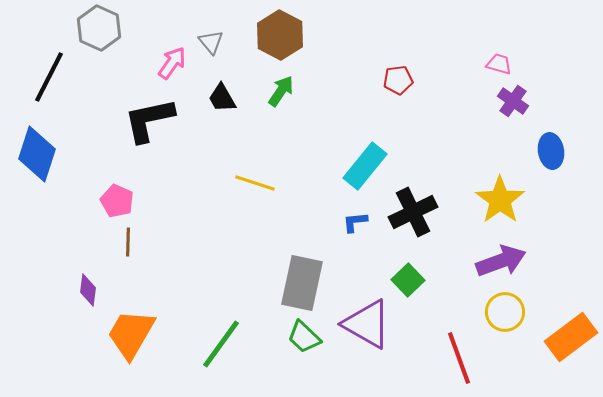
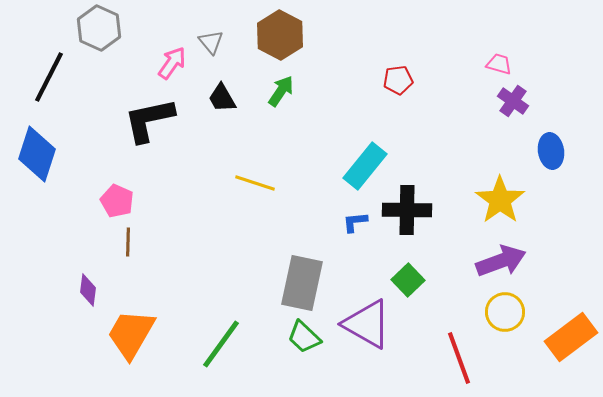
black cross: moved 6 px left, 2 px up; rotated 27 degrees clockwise
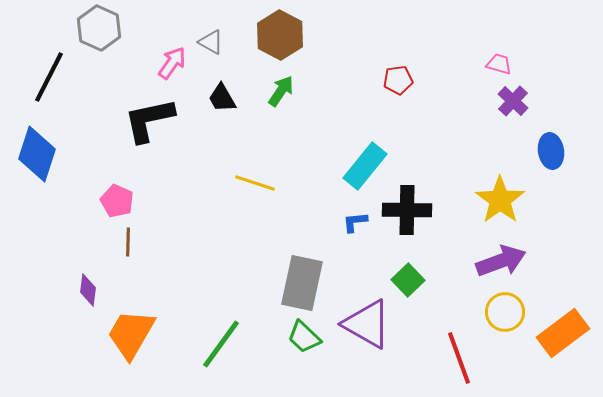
gray triangle: rotated 20 degrees counterclockwise
purple cross: rotated 8 degrees clockwise
orange rectangle: moved 8 px left, 4 px up
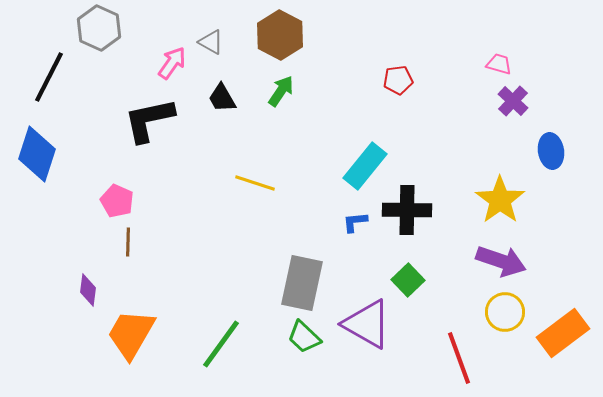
purple arrow: rotated 39 degrees clockwise
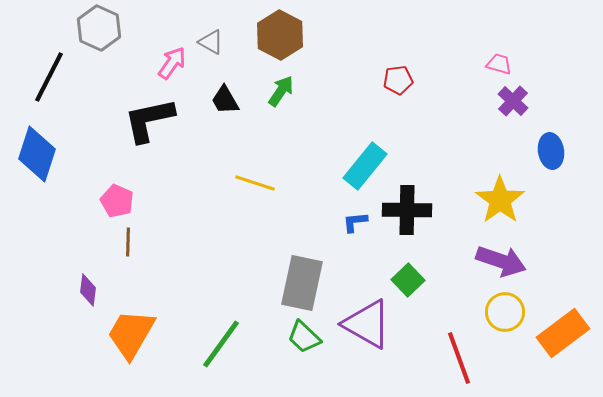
black trapezoid: moved 3 px right, 2 px down
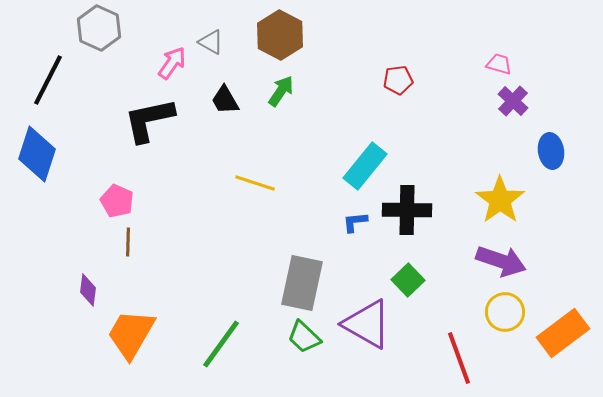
black line: moved 1 px left, 3 px down
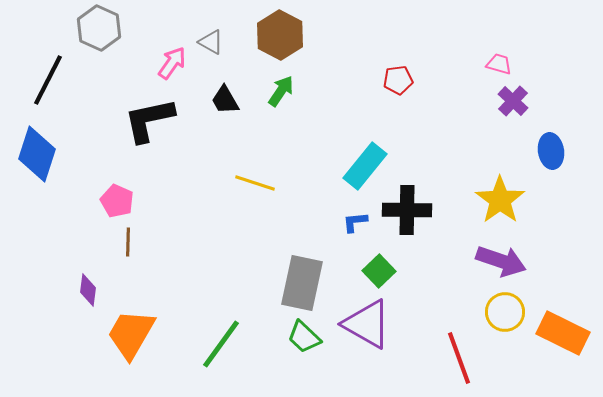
green square: moved 29 px left, 9 px up
orange rectangle: rotated 63 degrees clockwise
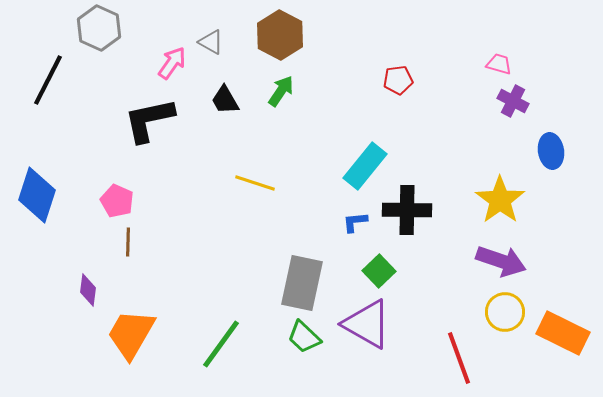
purple cross: rotated 16 degrees counterclockwise
blue diamond: moved 41 px down
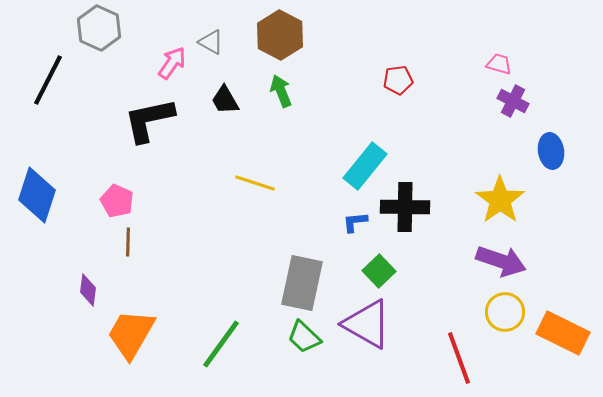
green arrow: rotated 56 degrees counterclockwise
black cross: moved 2 px left, 3 px up
